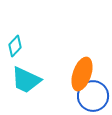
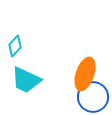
orange ellipse: moved 3 px right
blue circle: moved 1 px down
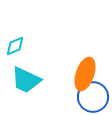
cyan diamond: rotated 25 degrees clockwise
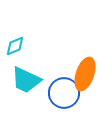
blue circle: moved 29 px left, 4 px up
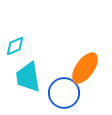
orange ellipse: moved 6 px up; rotated 16 degrees clockwise
cyan trapezoid: moved 2 px right, 3 px up; rotated 56 degrees clockwise
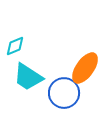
cyan trapezoid: rotated 48 degrees counterclockwise
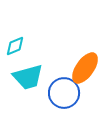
cyan trapezoid: rotated 48 degrees counterclockwise
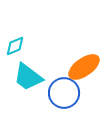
orange ellipse: moved 1 px left, 1 px up; rotated 20 degrees clockwise
cyan trapezoid: rotated 52 degrees clockwise
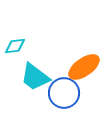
cyan diamond: rotated 15 degrees clockwise
cyan trapezoid: moved 7 px right
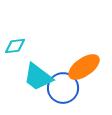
cyan trapezoid: moved 3 px right
blue circle: moved 1 px left, 5 px up
